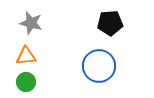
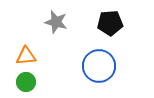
gray star: moved 25 px right, 1 px up
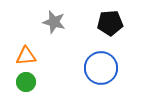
gray star: moved 2 px left
blue circle: moved 2 px right, 2 px down
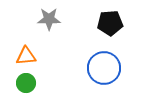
gray star: moved 5 px left, 3 px up; rotated 15 degrees counterclockwise
blue circle: moved 3 px right
green circle: moved 1 px down
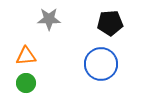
blue circle: moved 3 px left, 4 px up
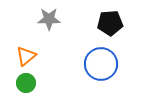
orange triangle: rotated 35 degrees counterclockwise
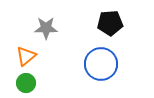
gray star: moved 3 px left, 9 px down
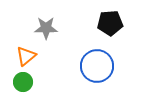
blue circle: moved 4 px left, 2 px down
green circle: moved 3 px left, 1 px up
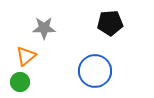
gray star: moved 2 px left
blue circle: moved 2 px left, 5 px down
green circle: moved 3 px left
